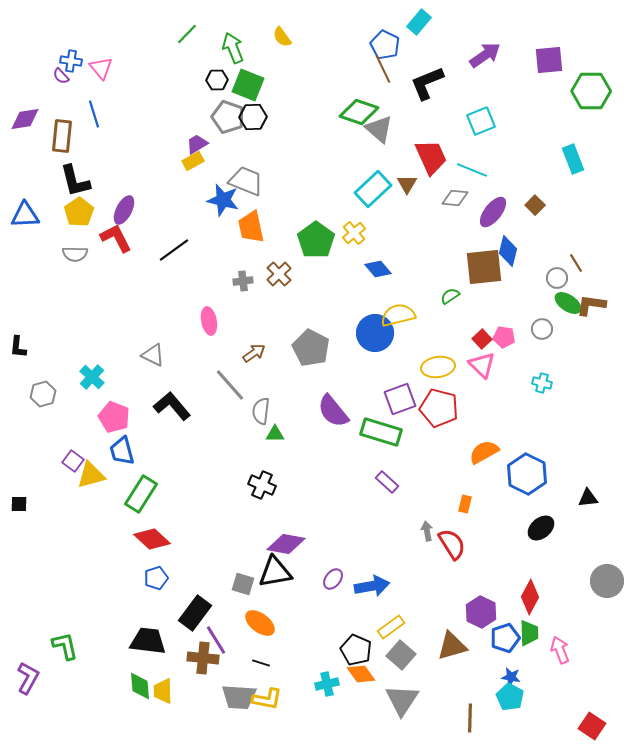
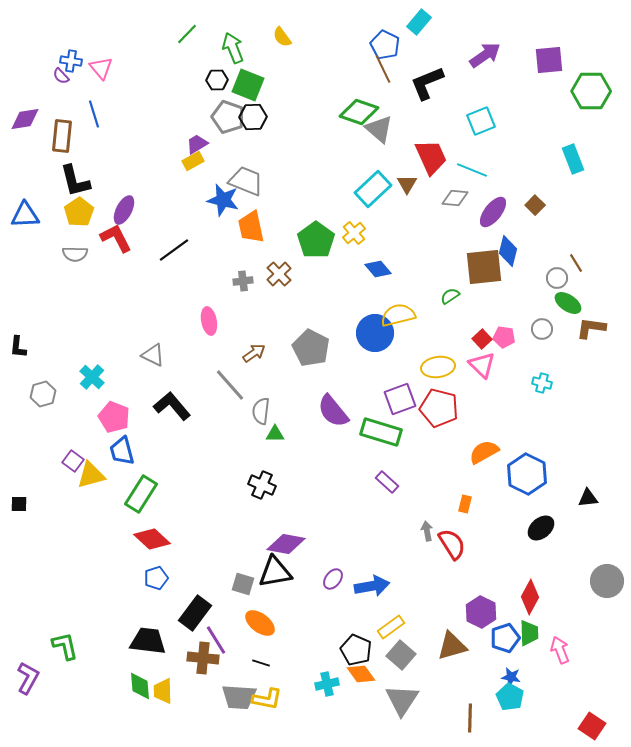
brown L-shape at (591, 305): moved 23 px down
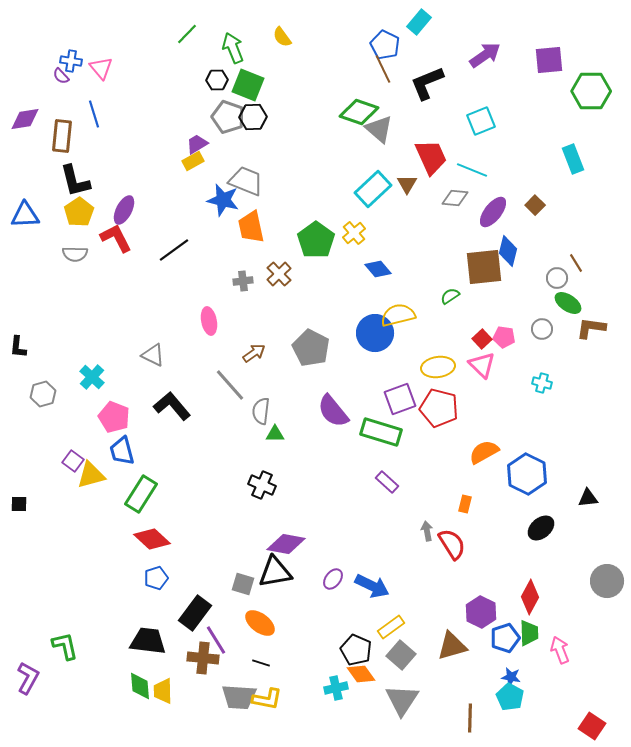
blue arrow at (372, 586): rotated 36 degrees clockwise
cyan cross at (327, 684): moved 9 px right, 4 px down
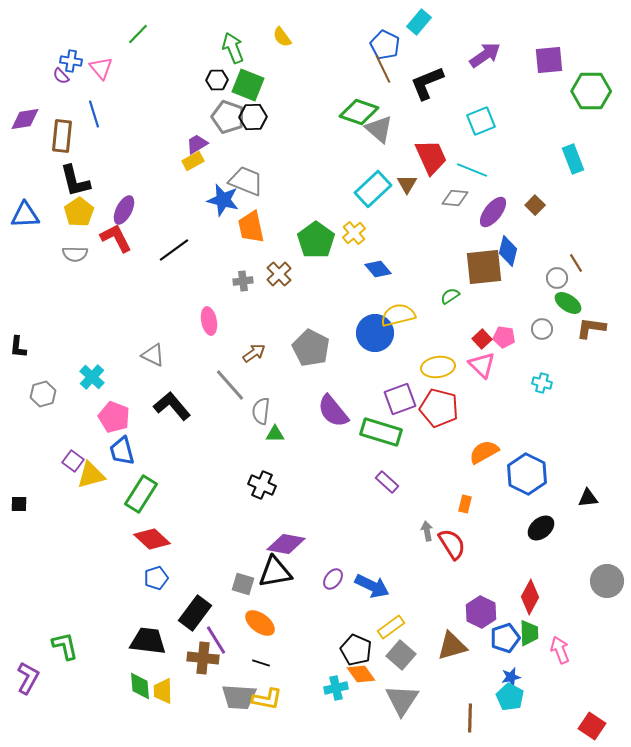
green line at (187, 34): moved 49 px left
blue star at (511, 677): rotated 24 degrees counterclockwise
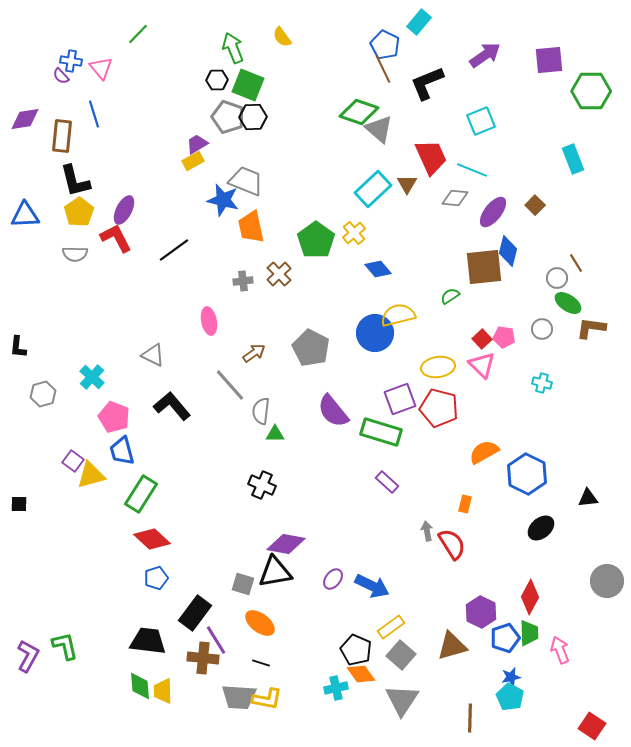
purple L-shape at (28, 678): moved 22 px up
